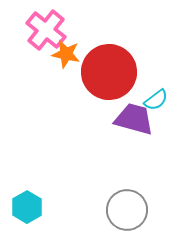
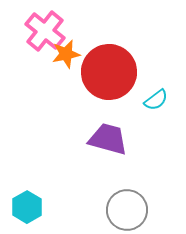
pink cross: moved 1 px left, 1 px down
orange star: rotated 24 degrees counterclockwise
purple trapezoid: moved 26 px left, 20 px down
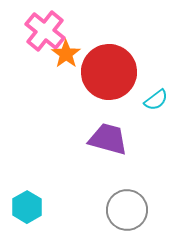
orange star: rotated 24 degrees counterclockwise
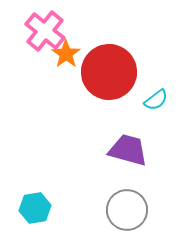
purple trapezoid: moved 20 px right, 11 px down
cyan hexagon: moved 8 px right, 1 px down; rotated 20 degrees clockwise
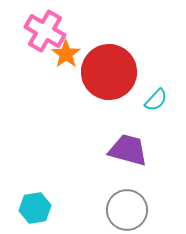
pink cross: rotated 9 degrees counterclockwise
cyan semicircle: rotated 10 degrees counterclockwise
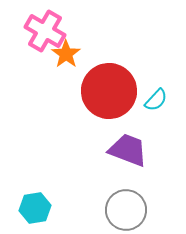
red circle: moved 19 px down
purple trapezoid: rotated 6 degrees clockwise
gray circle: moved 1 px left
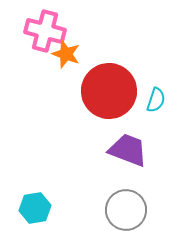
pink cross: rotated 15 degrees counterclockwise
orange star: rotated 16 degrees counterclockwise
cyan semicircle: rotated 25 degrees counterclockwise
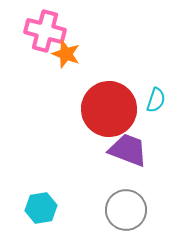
red circle: moved 18 px down
cyan hexagon: moved 6 px right
